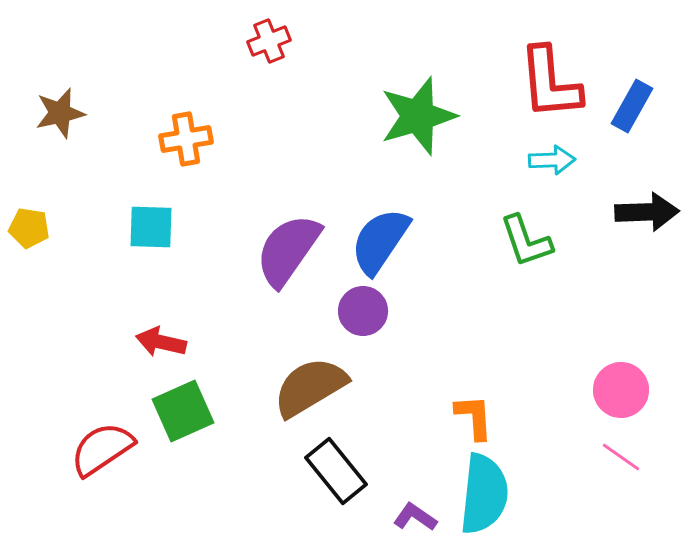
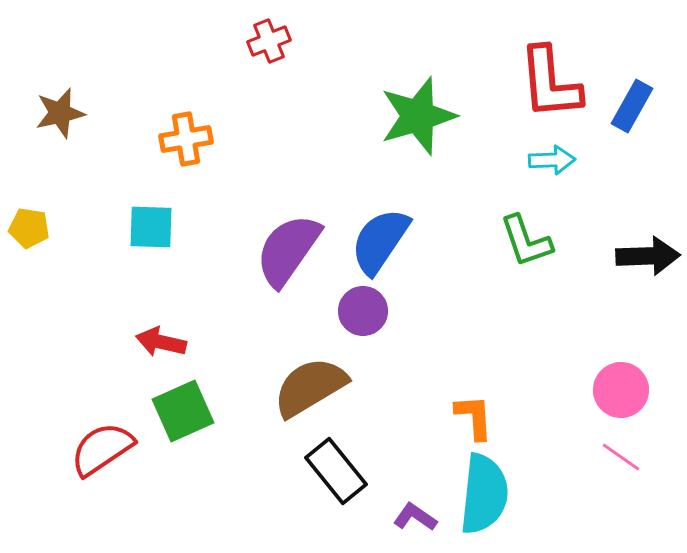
black arrow: moved 1 px right, 44 px down
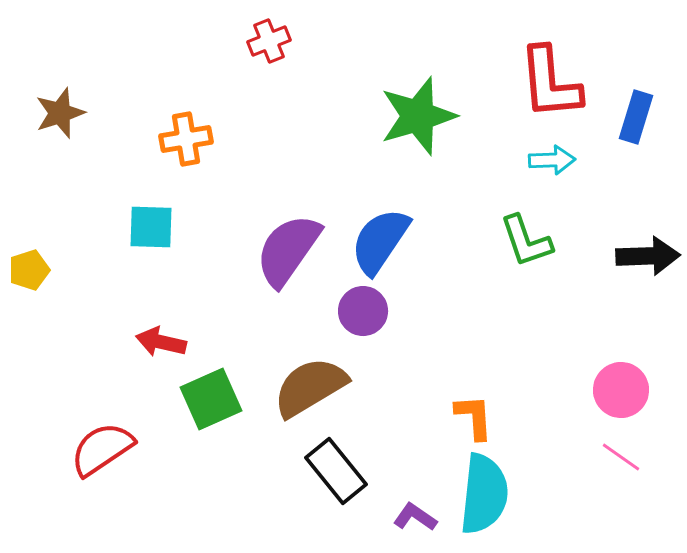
blue rectangle: moved 4 px right, 11 px down; rotated 12 degrees counterclockwise
brown star: rotated 6 degrees counterclockwise
yellow pentagon: moved 42 px down; rotated 27 degrees counterclockwise
green square: moved 28 px right, 12 px up
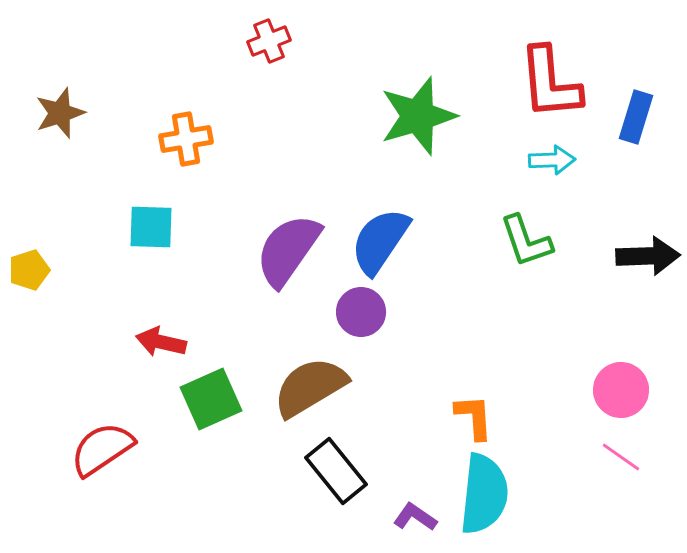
purple circle: moved 2 px left, 1 px down
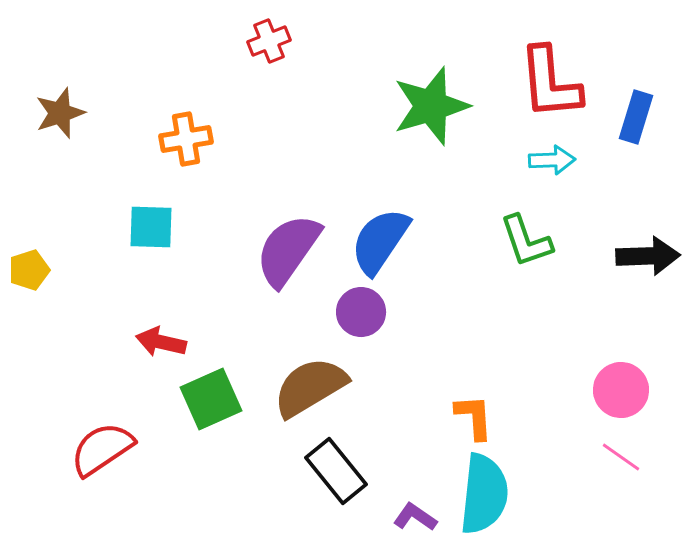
green star: moved 13 px right, 10 px up
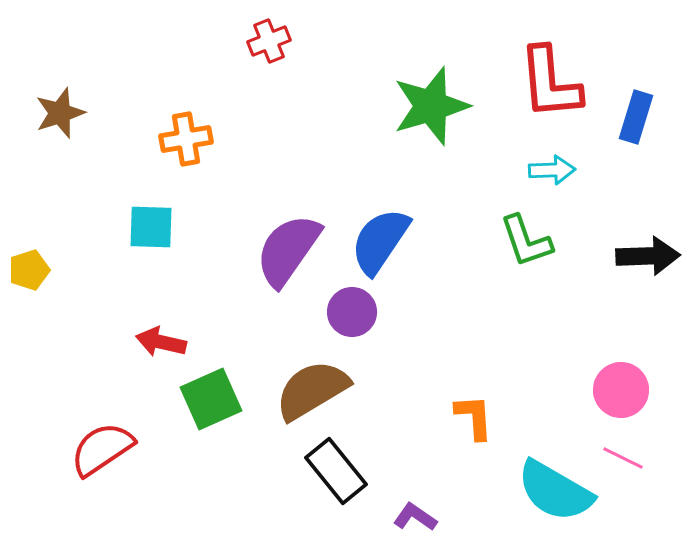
cyan arrow: moved 10 px down
purple circle: moved 9 px left
brown semicircle: moved 2 px right, 3 px down
pink line: moved 2 px right, 1 px down; rotated 9 degrees counterclockwise
cyan semicircle: moved 71 px right, 3 px up; rotated 114 degrees clockwise
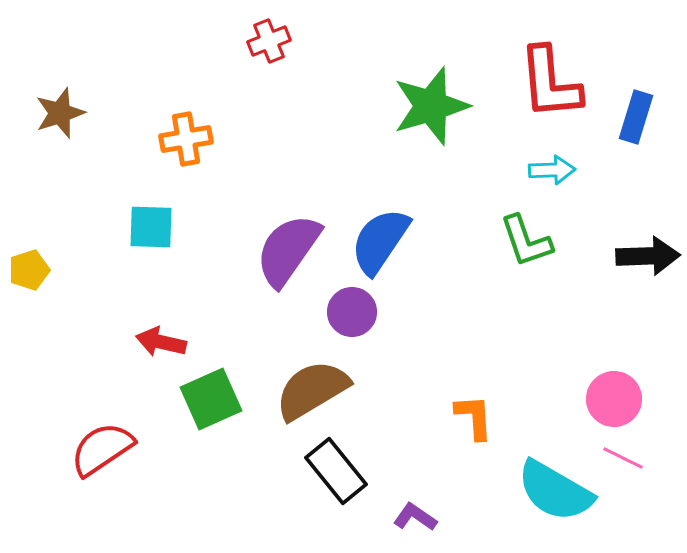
pink circle: moved 7 px left, 9 px down
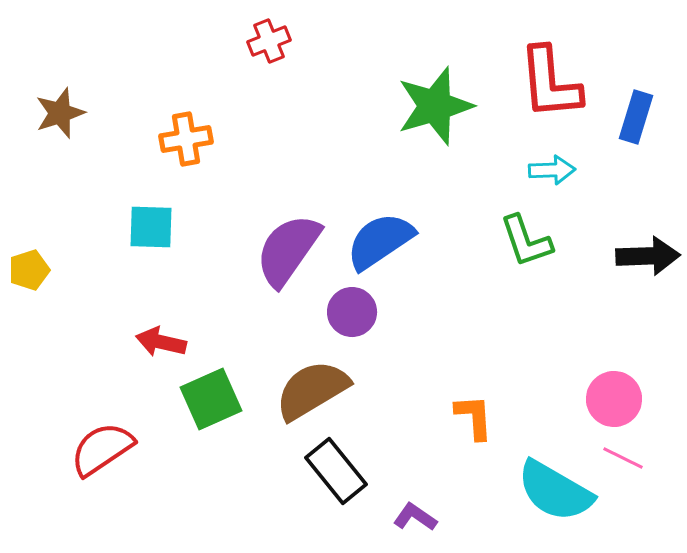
green star: moved 4 px right
blue semicircle: rotated 22 degrees clockwise
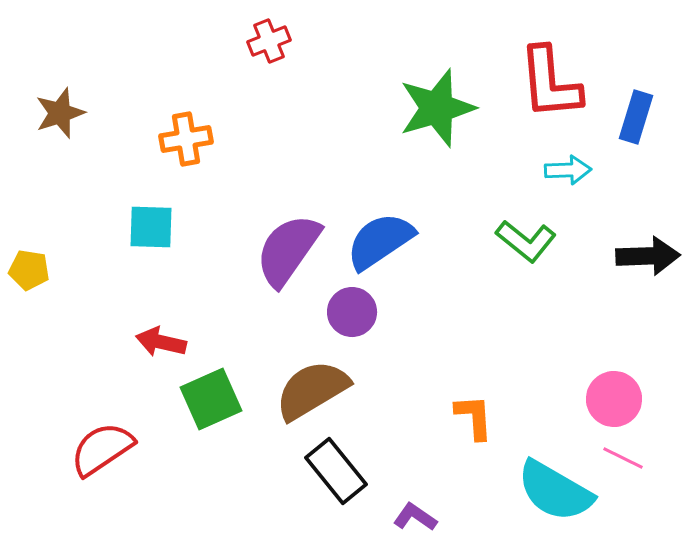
green star: moved 2 px right, 2 px down
cyan arrow: moved 16 px right
green L-shape: rotated 32 degrees counterclockwise
yellow pentagon: rotated 27 degrees clockwise
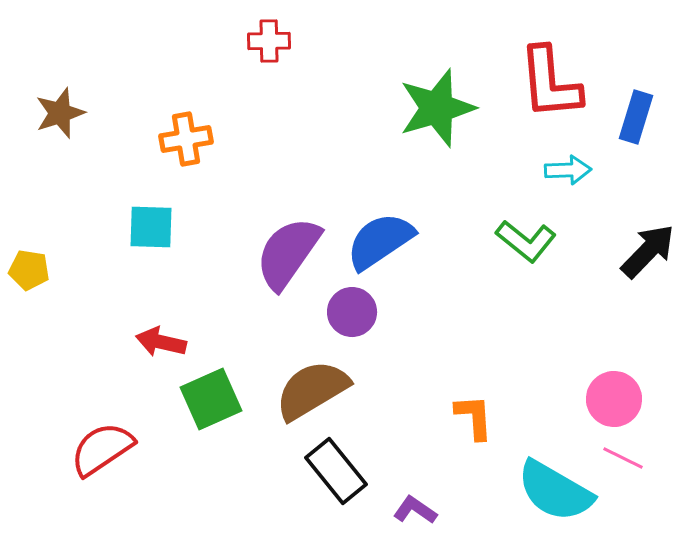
red cross: rotated 21 degrees clockwise
purple semicircle: moved 3 px down
black arrow: moved 5 px up; rotated 44 degrees counterclockwise
purple L-shape: moved 7 px up
